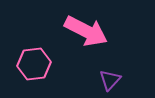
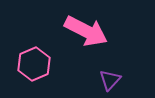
pink hexagon: rotated 16 degrees counterclockwise
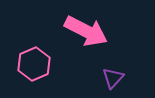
purple triangle: moved 3 px right, 2 px up
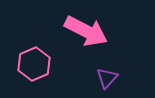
purple triangle: moved 6 px left
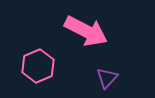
pink hexagon: moved 4 px right, 2 px down
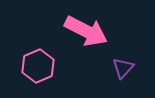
purple triangle: moved 16 px right, 10 px up
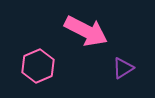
purple triangle: rotated 15 degrees clockwise
